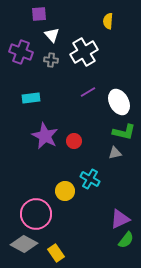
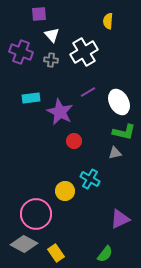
purple star: moved 15 px right, 24 px up
green semicircle: moved 21 px left, 14 px down
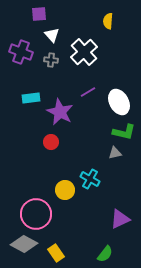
white cross: rotated 12 degrees counterclockwise
red circle: moved 23 px left, 1 px down
yellow circle: moved 1 px up
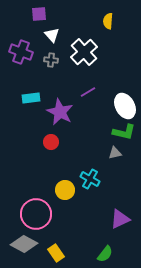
white ellipse: moved 6 px right, 4 px down
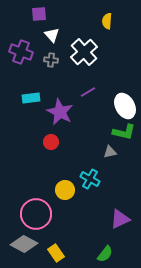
yellow semicircle: moved 1 px left
gray triangle: moved 5 px left, 1 px up
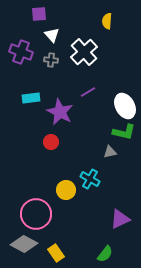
yellow circle: moved 1 px right
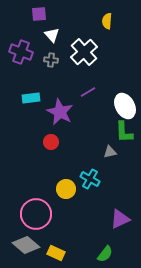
green L-shape: rotated 75 degrees clockwise
yellow circle: moved 1 px up
gray diamond: moved 2 px right, 1 px down; rotated 12 degrees clockwise
yellow rectangle: rotated 30 degrees counterclockwise
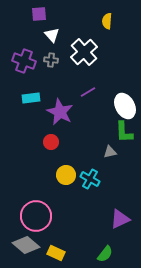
purple cross: moved 3 px right, 9 px down
yellow circle: moved 14 px up
pink circle: moved 2 px down
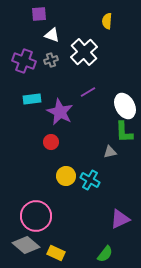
white triangle: rotated 28 degrees counterclockwise
gray cross: rotated 24 degrees counterclockwise
cyan rectangle: moved 1 px right, 1 px down
yellow circle: moved 1 px down
cyan cross: moved 1 px down
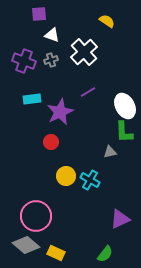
yellow semicircle: rotated 119 degrees clockwise
purple star: rotated 20 degrees clockwise
